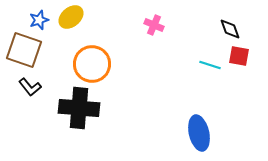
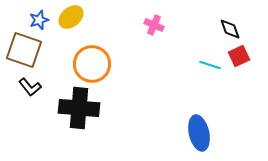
red square: rotated 35 degrees counterclockwise
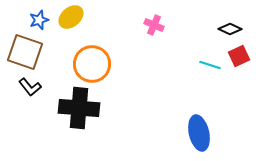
black diamond: rotated 45 degrees counterclockwise
brown square: moved 1 px right, 2 px down
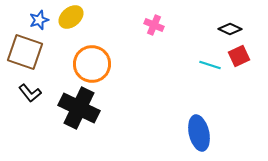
black L-shape: moved 6 px down
black cross: rotated 21 degrees clockwise
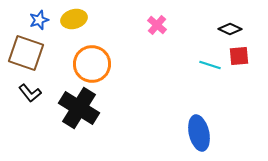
yellow ellipse: moved 3 px right, 2 px down; rotated 25 degrees clockwise
pink cross: moved 3 px right; rotated 18 degrees clockwise
brown square: moved 1 px right, 1 px down
red square: rotated 20 degrees clockwise
black cross: rotated 6 degrees clockwise
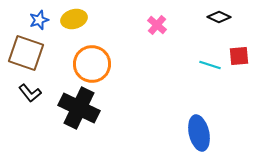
black diamond: moved 11 px left, 12 px up
black cross: rotated 6 degrees counterclockwise
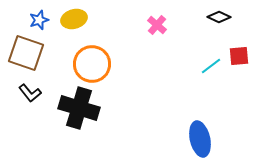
cyan line: moved 1 px right, 1 px down; rotated 55 degrees counterclockwise
black cross: rotated 9 degrees counterclockwise
blue ellipse: moved 1 px right, 6 px down
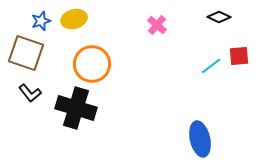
blue star: moved 2 px right, 1 px down
black cross: moved 3 px left
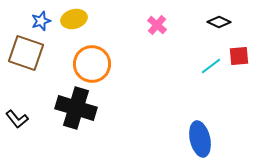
black diamond: moved 5 px down
black L-shape: moved 13 px left, 26 px down
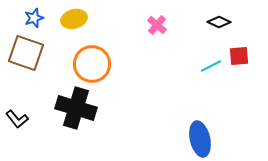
blue star: moved 7 px left, 3 px up
cyan line: rotated 10 degrees clockwise
